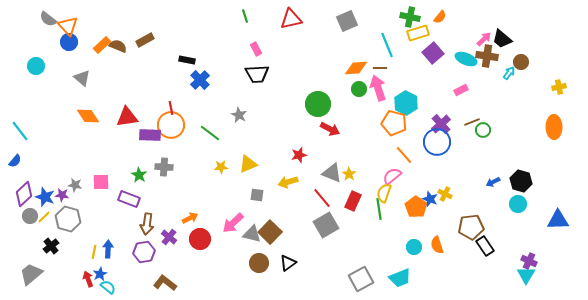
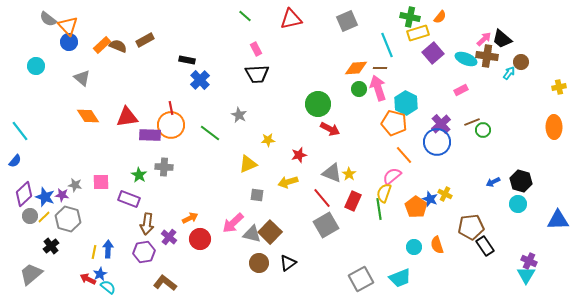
green line at (245, 16): rotated 32 degrees counterclockwise
yellow star at (221, 167): moved 47 px right, 27 px up
red arrow at (88, 279): rotated 42 degrees counterclockwise
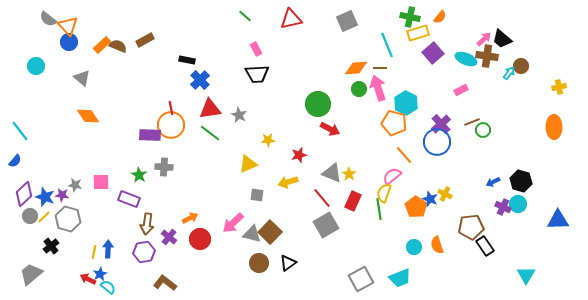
brown circle at (521, 62): moved 4 px down
red triangle at (127, 117): moved 83 px right, 8 px up
purple cross at (529, 261): moved 26 px left, 54 px up
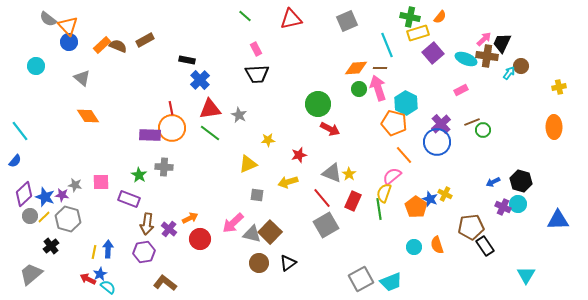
black trapezoid at (502, 39): moved 4 px down; rotated 75 degrees clockwise
orange circle at (171, 125): moved 1 px right, 3 px down
purple cross at (169, 237): moved 8 px up
cyan trapezoid at (400, 278): moved 9 px left, 4 px down
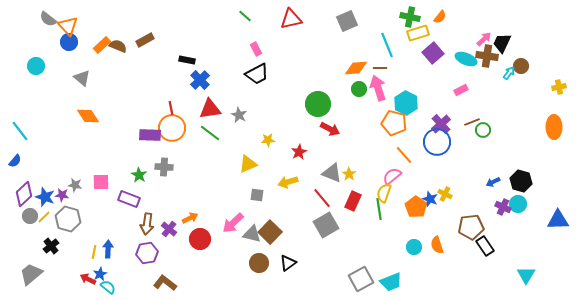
black trapezoid at (257, 74): rotated 25 degrees counterclockwise
red star at (299, 155): moved 3 px up; rotated 14 degrees counterclockwise
purple hexagon at (144, 252): moved 3 px right, 1 px down
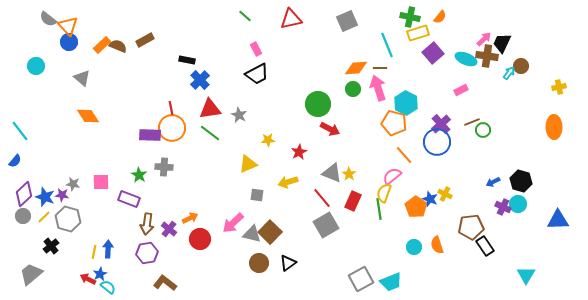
green circle at (359, 89): moved 6 px left
gray star at (75, 185): moved 2 px left, 1 px up
gray circle at (30, 216): moved 7 px left
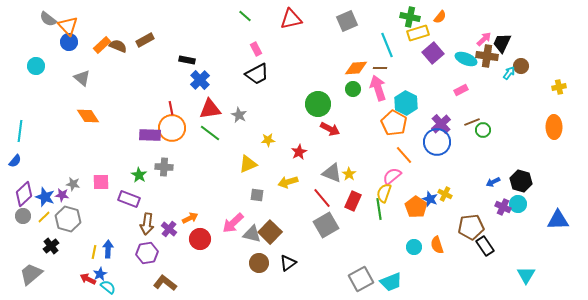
orange pentagon at (394, 123): rotated 15 degrees clockwise
cyan line at (20, 131): rotated 45 degrees clockwise
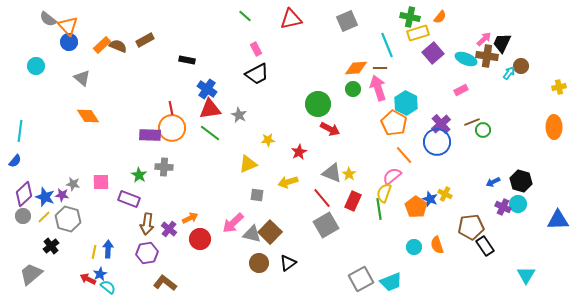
blue cross at (200, 80): moved 7 px right, 9 px down; rotated 12 degrees counterclockwise
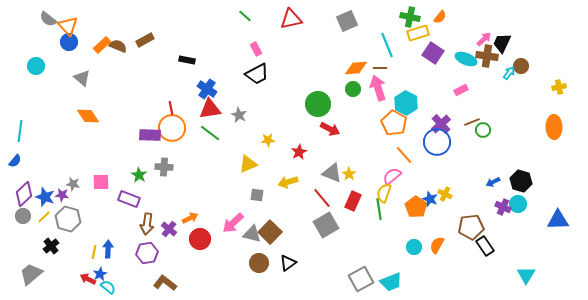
purple square at (433, 53): rotated 15 degrees counterclockwise
orange semicircle at (437, 245): rotated 48 degrees clockwise
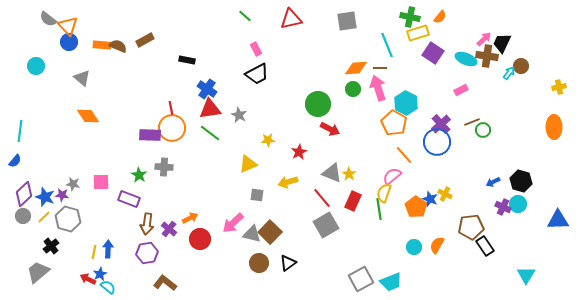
gray square at (347, 21): rotated 15 degrees clockwise
orange rectangle at (102, 45): rotated 48 degrees clockwise
gray trapezoid at (31, 274): moved 7 px right, 2 px up
